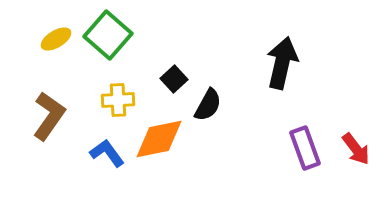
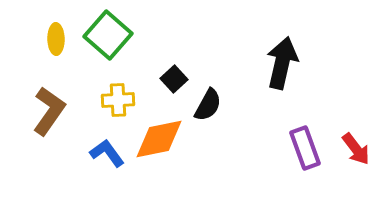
yellow ellipse: rotated 60 degrees counterclockwise
brown L-shape: moved 5 px up
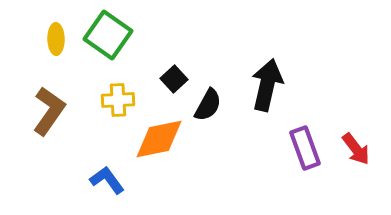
green square: rotated 6 degrees counterclockwise
black arrow: moved 15 px left, 22 px down
blue L-shape: moved 27 px down
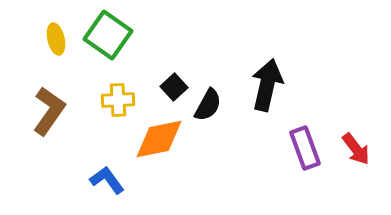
yellow ellipse: rotated 12 degrees counterclockwise
black square: moved 8 px down
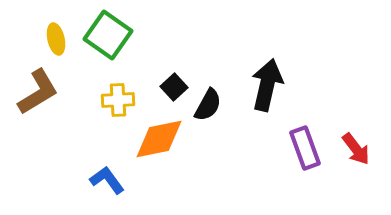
brown L-shape: moved 11 px left, 19 px up; rotated 24 degrees clockwise
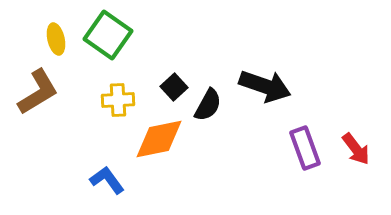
black arrow: moved 2 px left, 1 px down; rotated 96 degrees clockwise
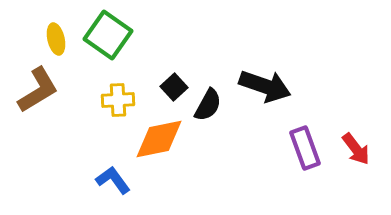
brown L-shape: moved 2 px up
blue L-shape: moved 6 px right
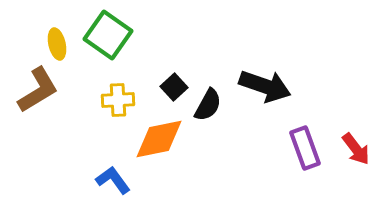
yellow ellipse: moved 1 px right, 5 px down
